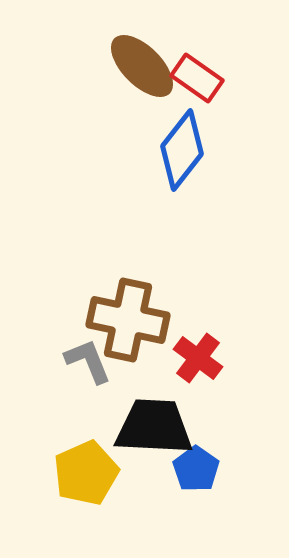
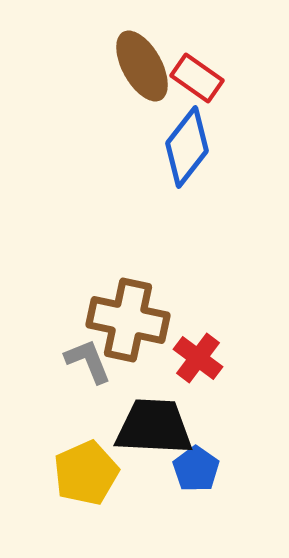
brown ellipse: rotated 16 degrees clockwise
blue diamond: moved 5 px right, 3 px up
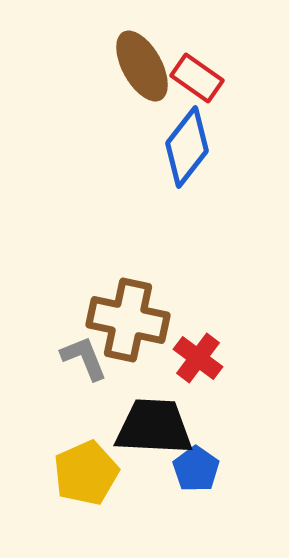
gray L-shape: moved 4 px left, 3 px up
